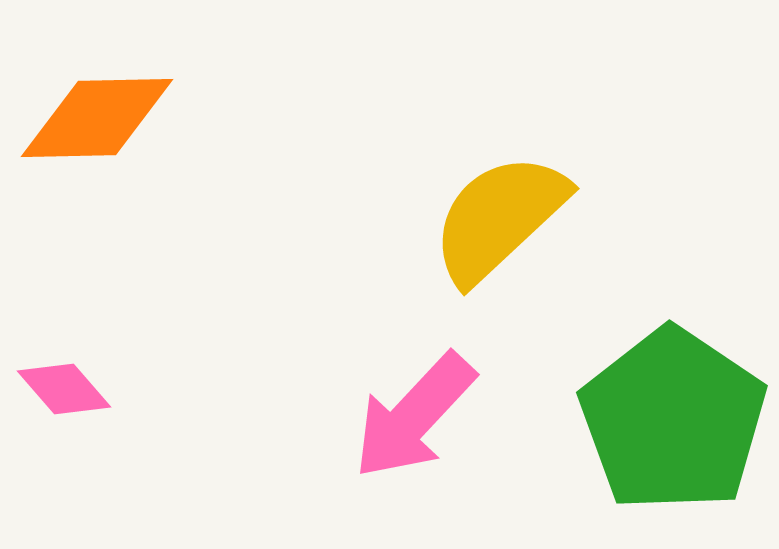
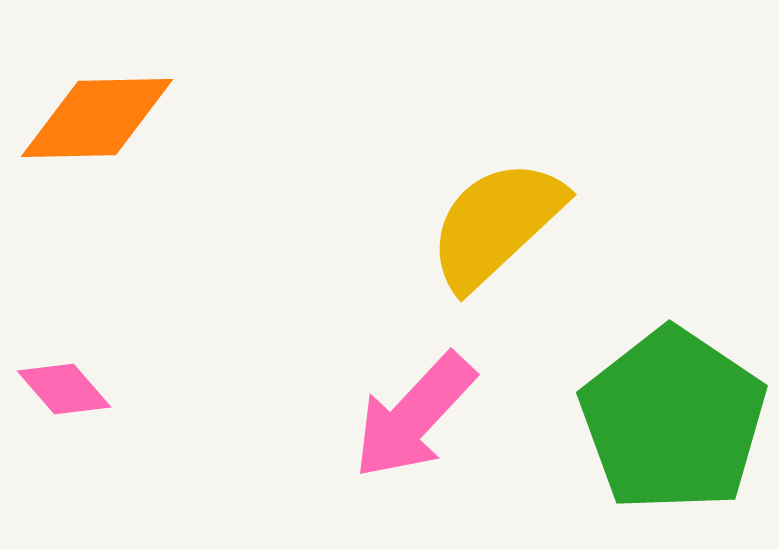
yellow semicircle: moved 3 px left, 6 px down
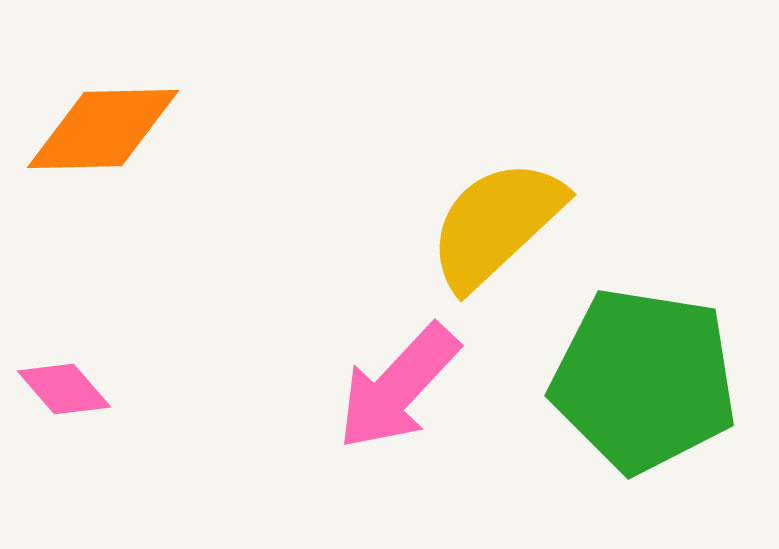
orange diamond: moved 6 px right, 11 px down
pink arrow: moved 16 px left, 29 px up
green pentagon: moved 29 px left, 40 px up; rotated 25 degrees counterclockwise
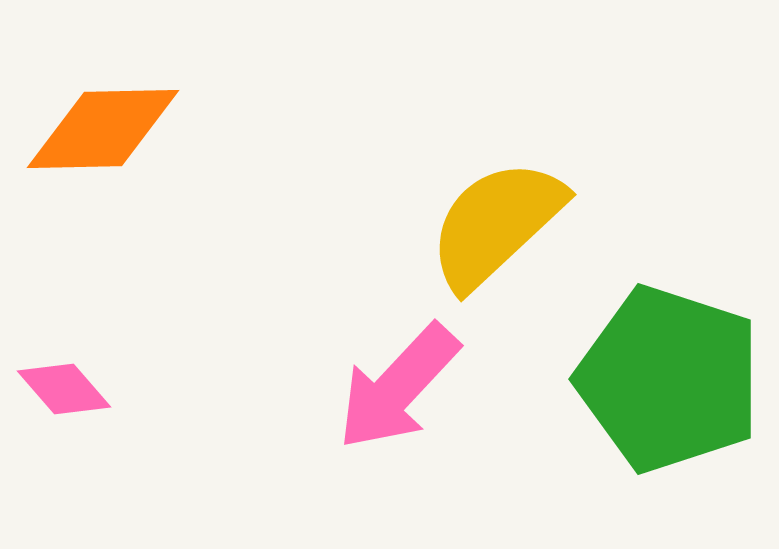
green pentagon: moved 25 px right, 1 px up; rotated 9 degrees clockwise
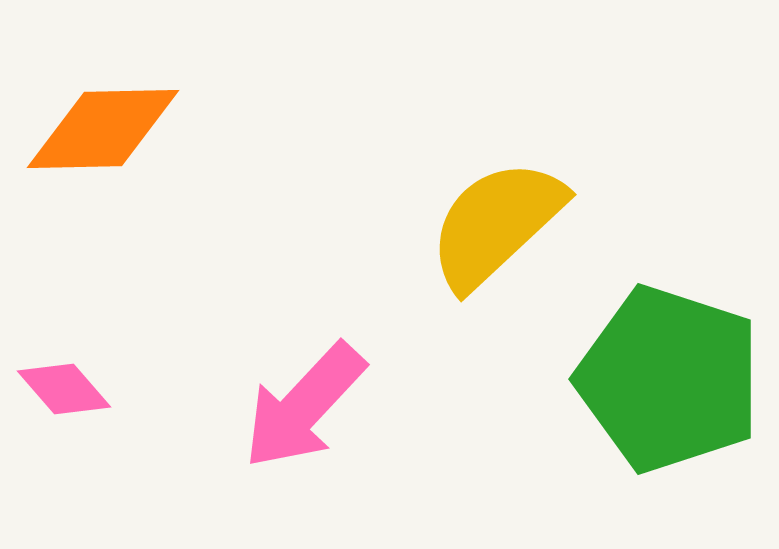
pink arrow: moved 94 px left, 19 px down
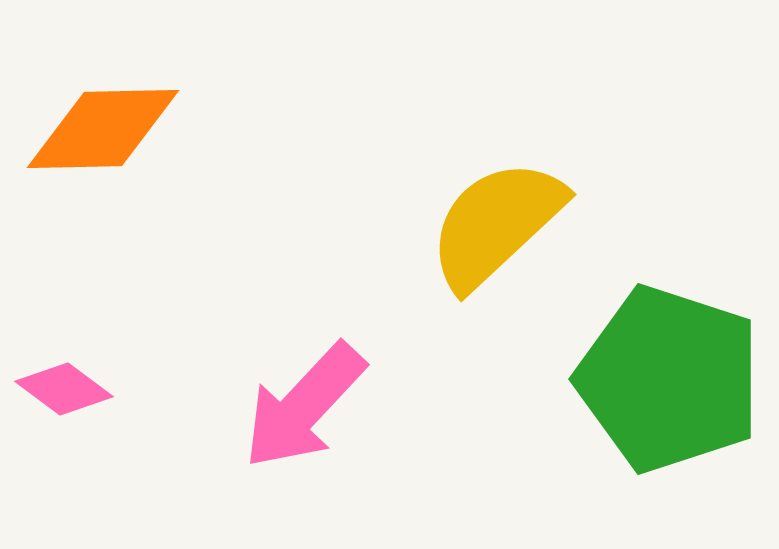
pink diamond: rotated 12 degrees counterclockwise
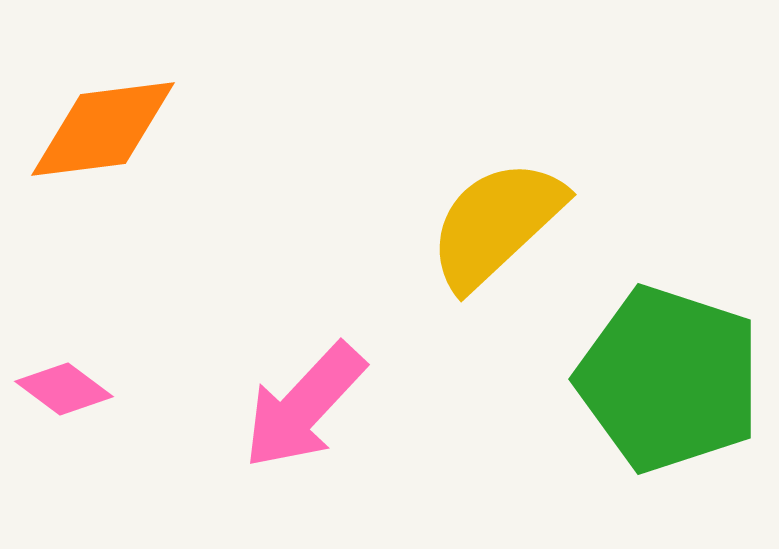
orange diamond: rotated 6 degrees counterclockwise
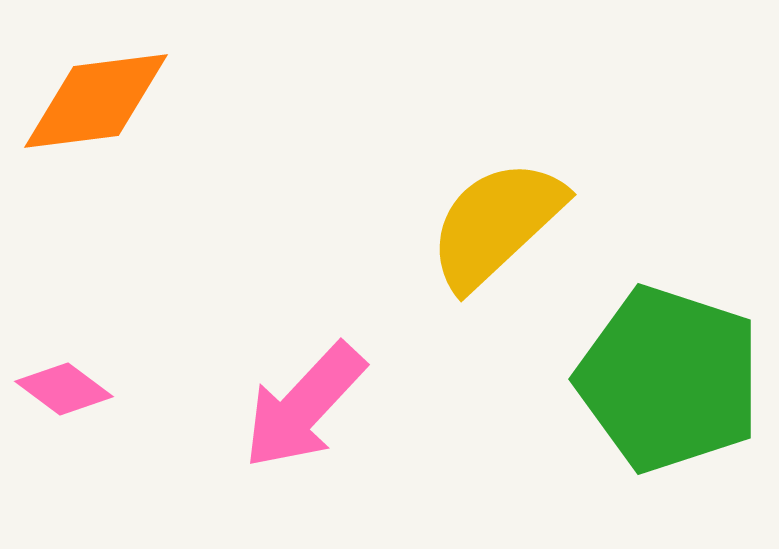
orange diamond: moved 7 px left, 28 px up
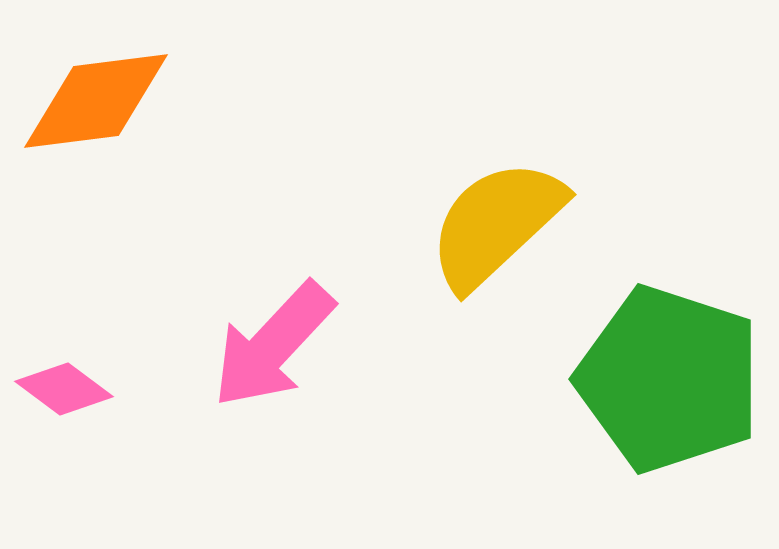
pink arrow: moved 31 px left, 61 px up
